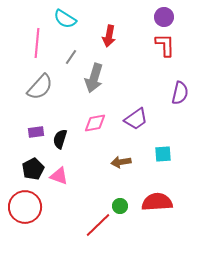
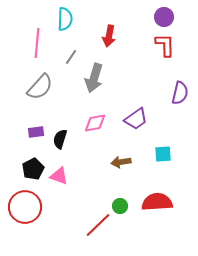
cyan semicircle: rotated 120 degrees counterclockwise
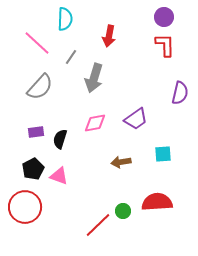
pink line: rotated 52 degrees counterclockwise
green circle: moved 3 px right, 5 px down
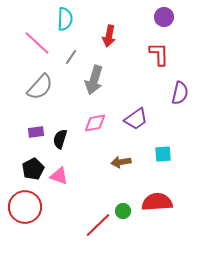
red L-shape: moved 6 px left, 9 px down
gray arrow: moved 2 px down
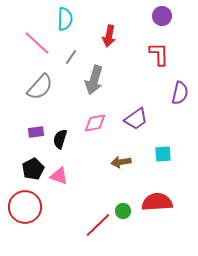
purple circle: moved 2 px left, 1 px up
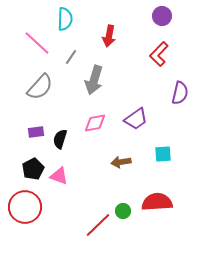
red L-shape: rotated 135 degrees counterclockwise
